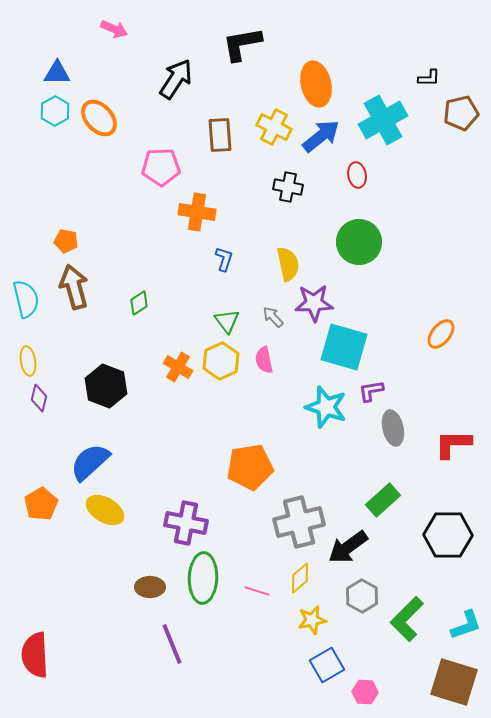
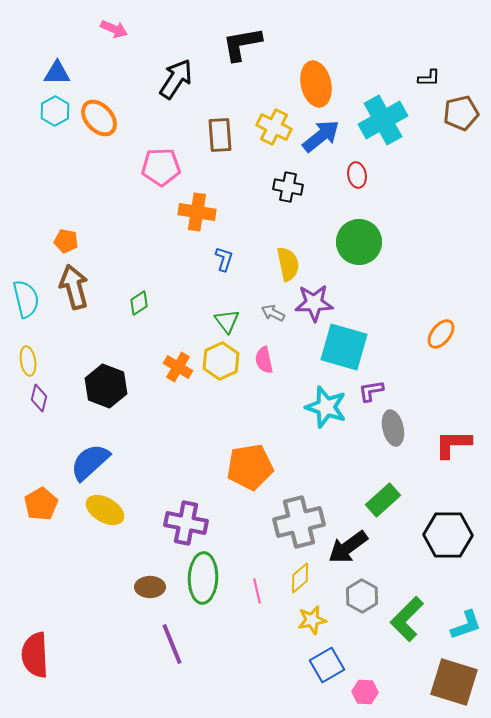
gray arrow at (273, 317): moved 4 px up; rotated 20 degrees counterclockwise
pink line at (257, 591): rotated 60 degrees clockwise
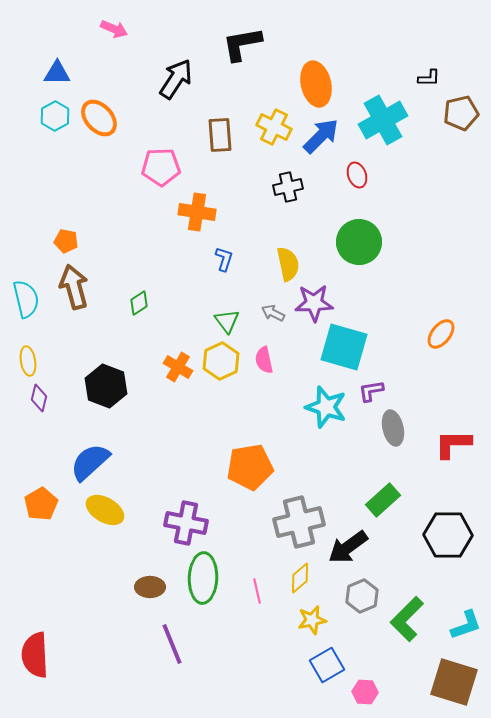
cyan hexagon at (55, 111): moved 5 px down
blue arrow at (321, 136): rotated 6 degrees counterclockwise
red ellipse at (357, 175): rotated 10 degrees counterclockwise
black cross at (288, 187): rotated 24 degrees counterclockwise
gray hexagon at (362, 596): rotated 8 degrees clockwise
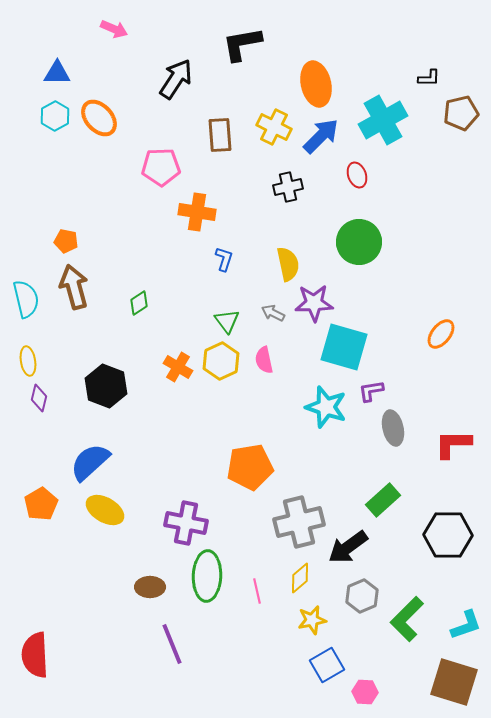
green ellipse at (203, 578): moved 4 px right, 2 px up
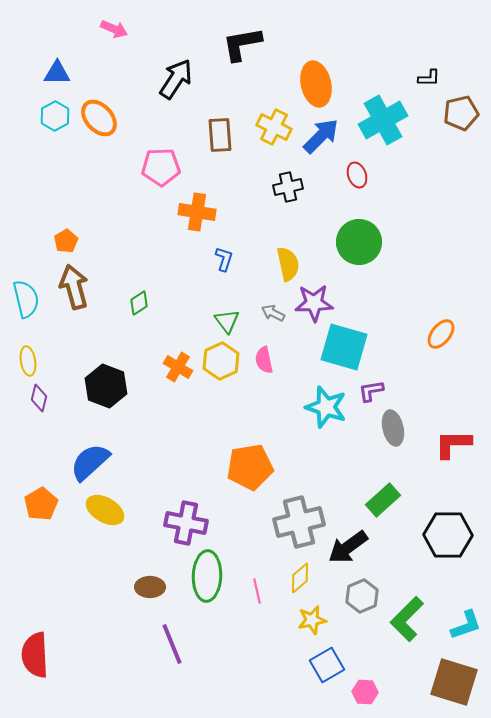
orange pentagon at (66, 241): rotated 30 degrees clockwise
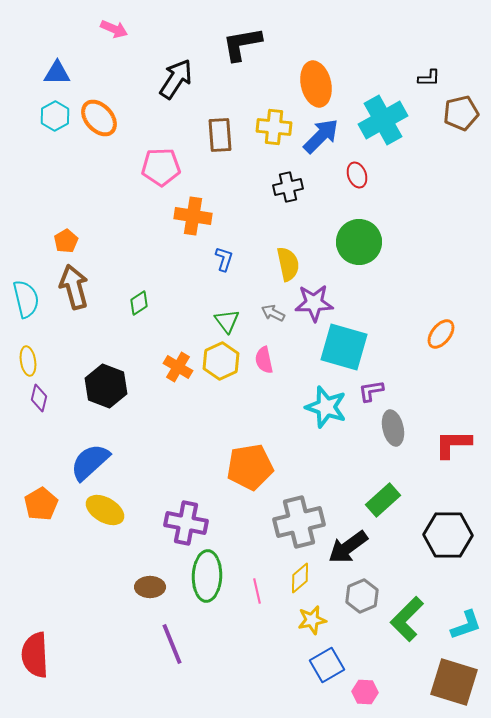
yellow cross at (274, 127): rotated 20 degrees counterclockwise
orange cross at (197, 212): moved 4 px left, 4 px down
